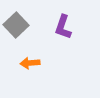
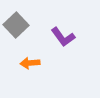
purple L-shape: moved 10 px down; rotated 55 degrees counterclockwise
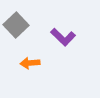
purple L-shape: rotated 10 degrees counterclockwise
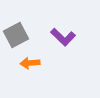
gray square: moved 10 px down; rotated 15 degrees clockwise
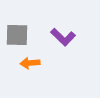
gray square: moved 1 px right; rotated 30 degrees clockwise
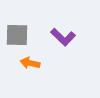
orange arrow: rotated 18 degrees clockwise
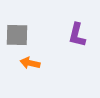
purple L-shape: moved 14 px right, 2 px up; rotated 60 degrees clockwise
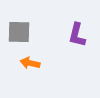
gray square: moved 2 px right, 3 px up
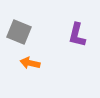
gray square: rotated 20 degrees clockwise
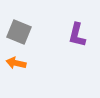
orange arrow: moved 14 px left
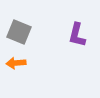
orange arrow: rotated 18 degrees counterclockwise
